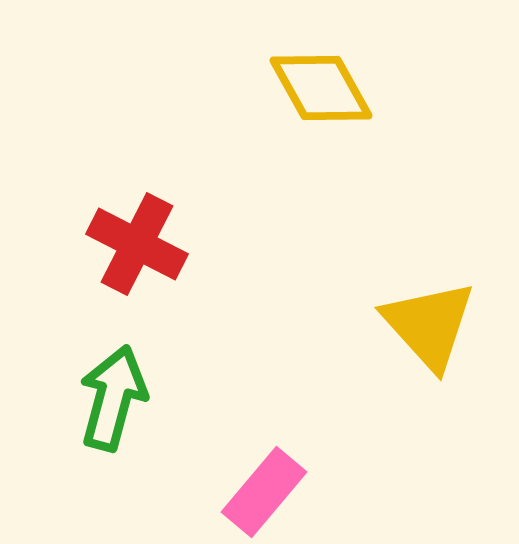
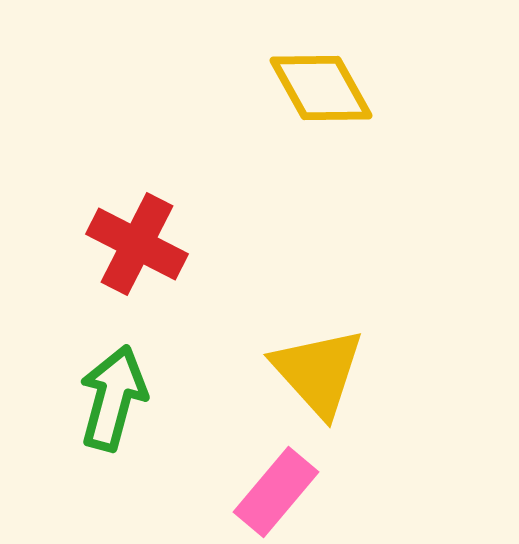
yellow triangle: moved 111 px left, 47 px down
pink rectangle: moved 12 px right
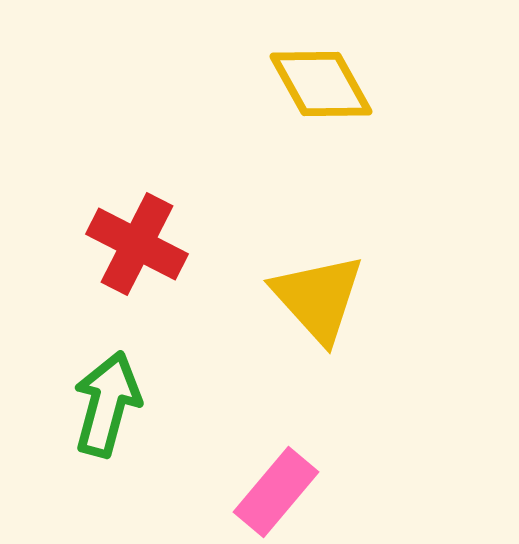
yellow diamond: moved 4 px up
yellow triangle: moved 74 px up
green arrow: moved 6 px left, 6 px down
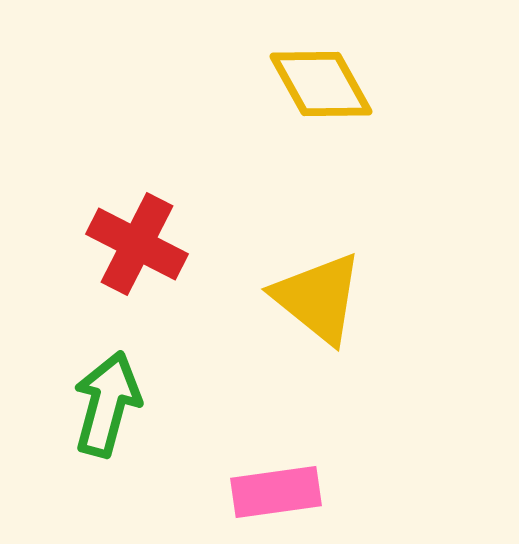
yellow triangle: rotated 9 degrees counterclockwise
pink rectangle: rotated 42 degrees clockwise
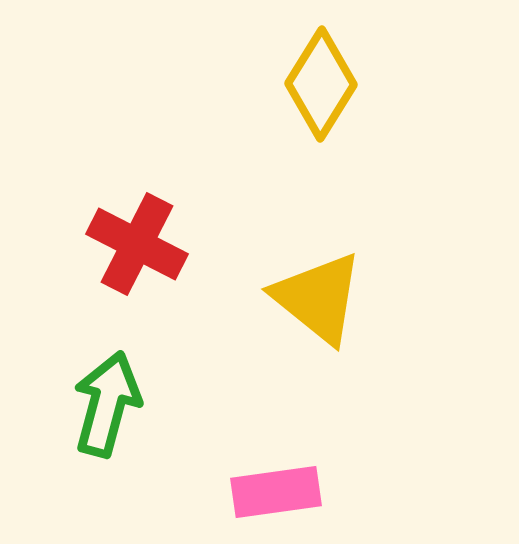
yellow diamond: rotated 61 degrees clockwise
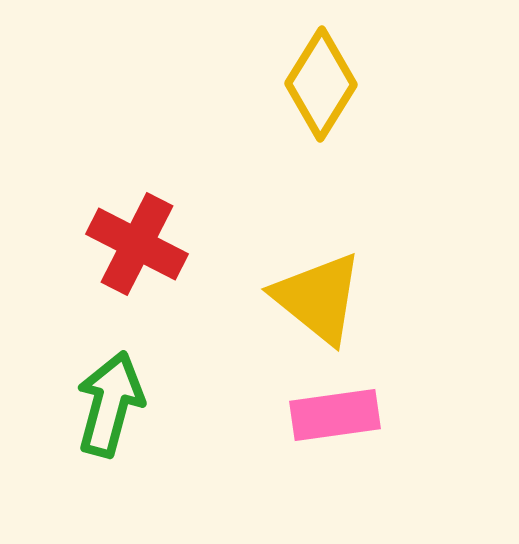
green arrow: moved 3 px right
pink rectangle: moved 59 px right, 77 px up
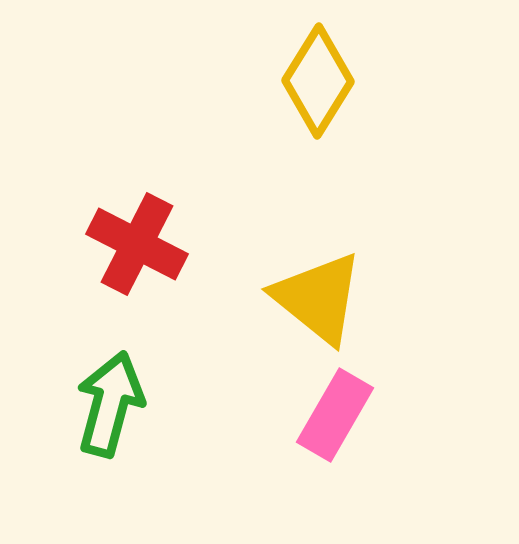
yellow diamond: moved 3 px left, 3 px up
pink rectangle: rotated 52 degrees counterclockwise
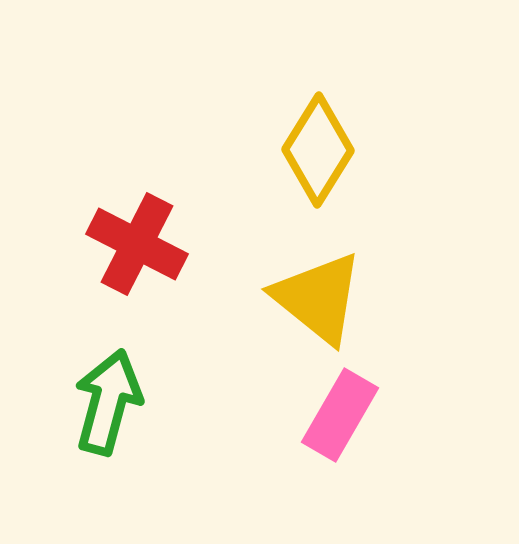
yellow diamond: moved 69 px down
green arrow: moved 2 px left, 2 px up
pink rectangle: moved 5 px right
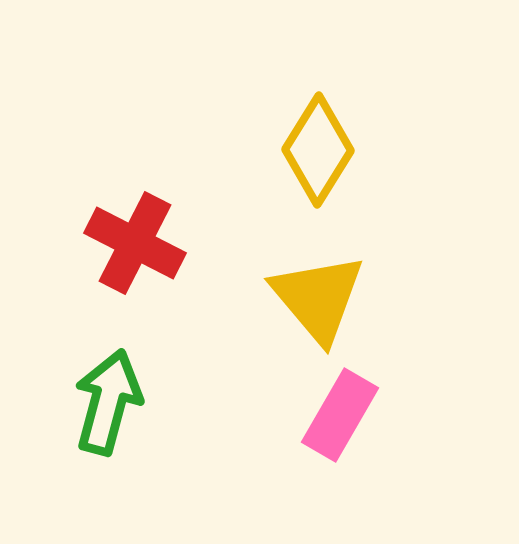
red cross: moved 2 px left, 1 px up
yellow triangle: rotated 11 degrees clockwise
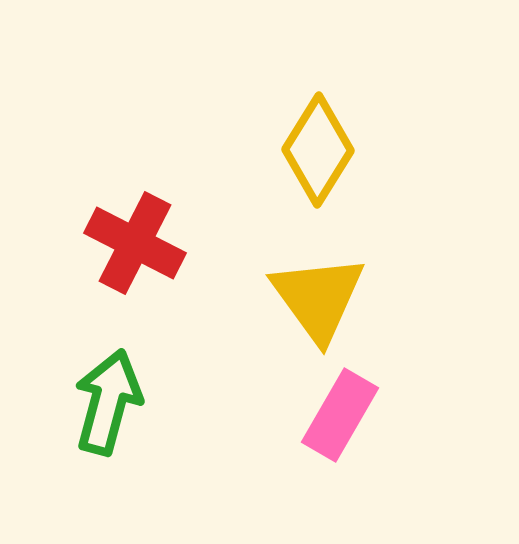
yellow triangle: rotated 4 degrees clockwise
